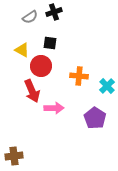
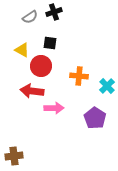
red arrow: rotated 120 degrees clockwise
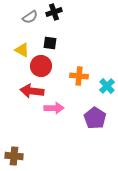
brown cross: rotated 12 degrees clockwise
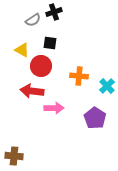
gray semicircle: moved 3 px right, 3 px down
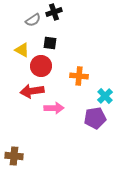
cyan cross: moved 2 px left, 10 px down
red arrow: rotated 15 degrees counterclockwise
purple pentagon: rotated 30 degrees clockwise
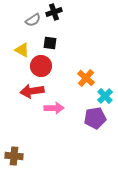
orange cross: moved 7 px right, 2 px down; rotated 36 degrees clockwise
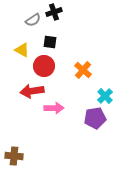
black square: moved 1 px up
red circle: moved 3 px right
orange cross: moved 3 px left, 8 px up
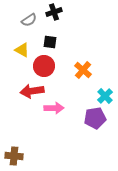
gray semicircle: moved 4 px left
